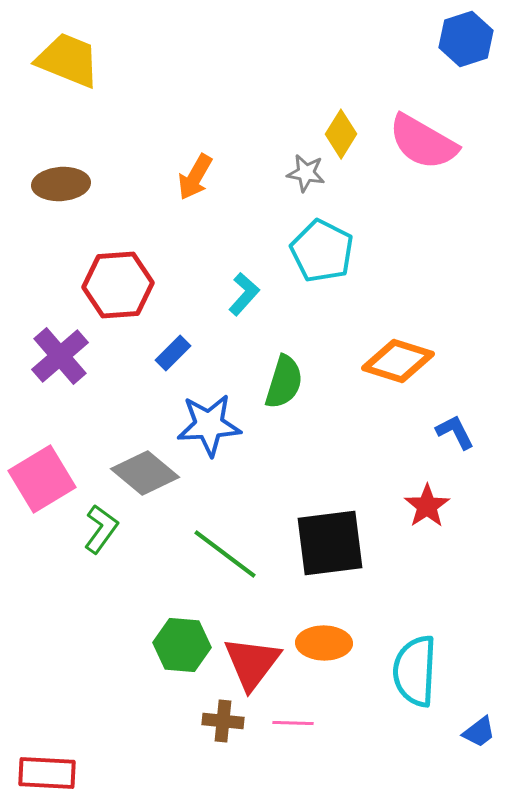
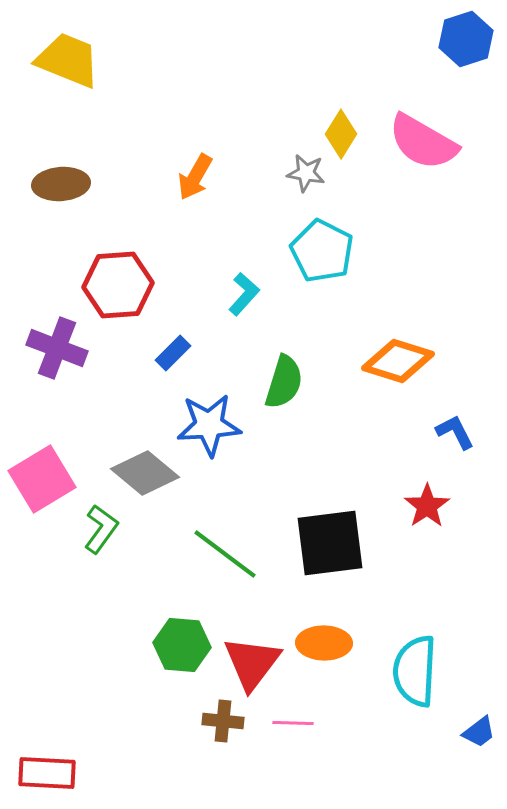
purple cross: moved 3 px left, 8 px up; rotated 28 degrees counterclockwise
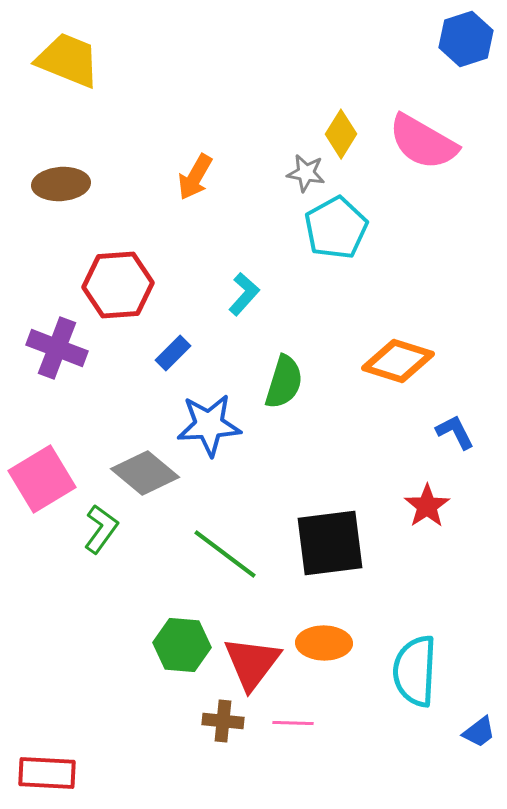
cyan pentagon: moved 14 px right, 23 px up; rotated 16 degrees clockwise
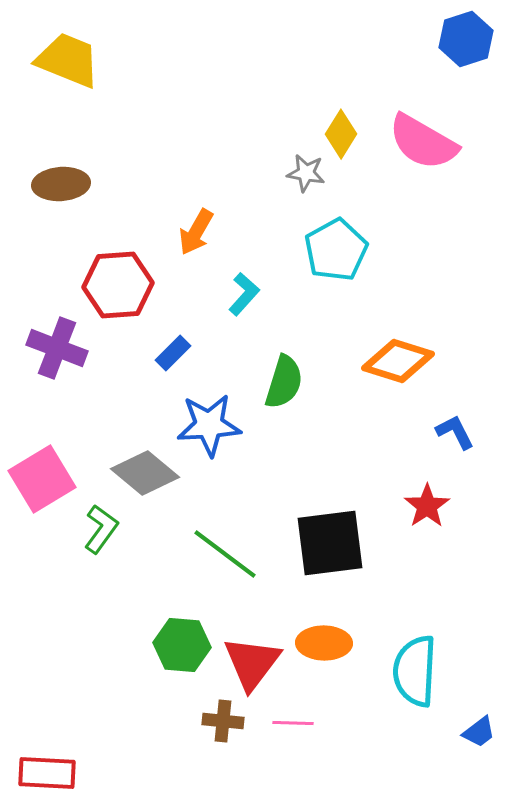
orange arrow: moved 1 px right, 55 px down
cyan pentagon: moved 22 px down
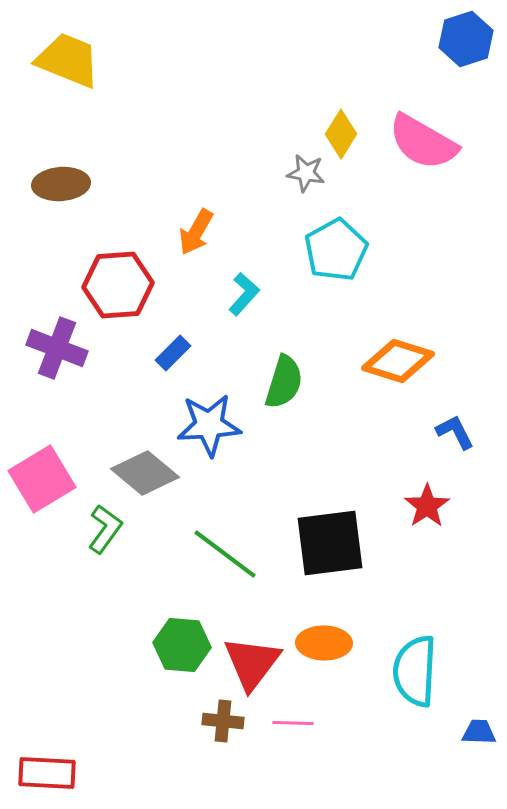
green L-shape: moved 4 px right
blue trapezoid: rotated 141 degrees counterclockwise
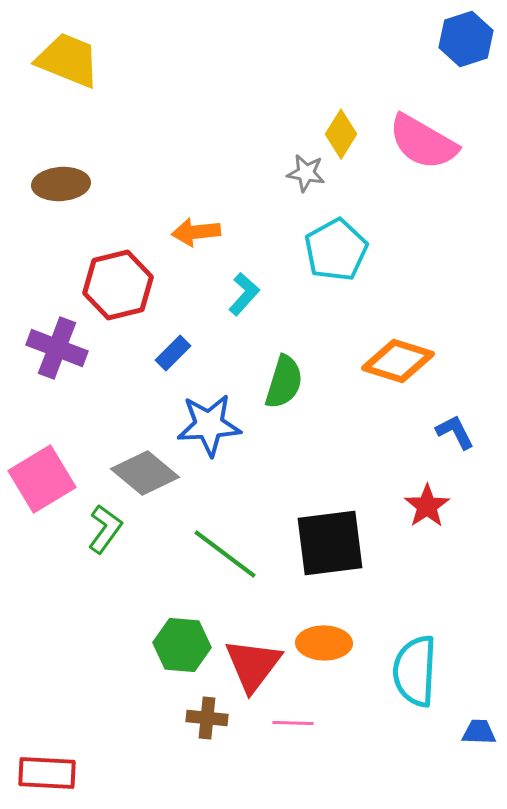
orange arrow: rotated 54 degrees clockwise
red hexagon: rotated 10 degrees counterclockwise
red triangle: moved 1 px right, 2 px down
brown cross: moved 16 px left, 3 px up
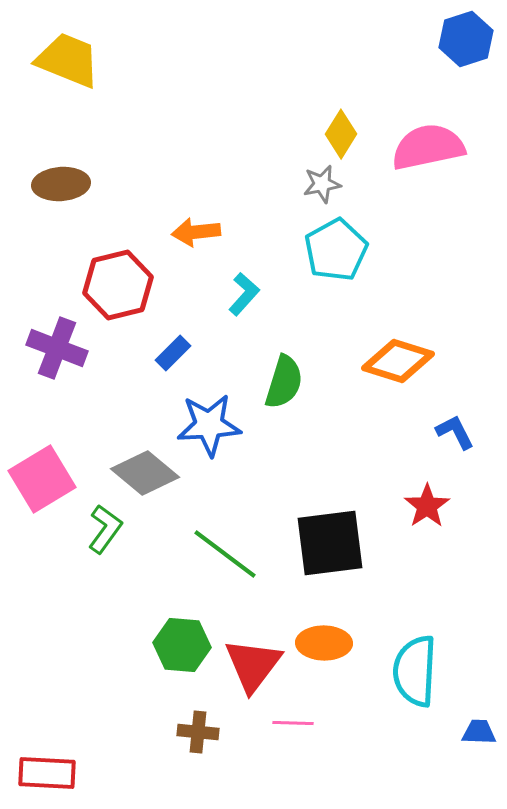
pink semicircle: moved 5 px right, 5 px down; rotated 138 degrees clockwise
gray star: moved 16 px right, 11 px down; rotated 21 degrees counterclockwise
brown cross: moved 9 px left, 14 px down
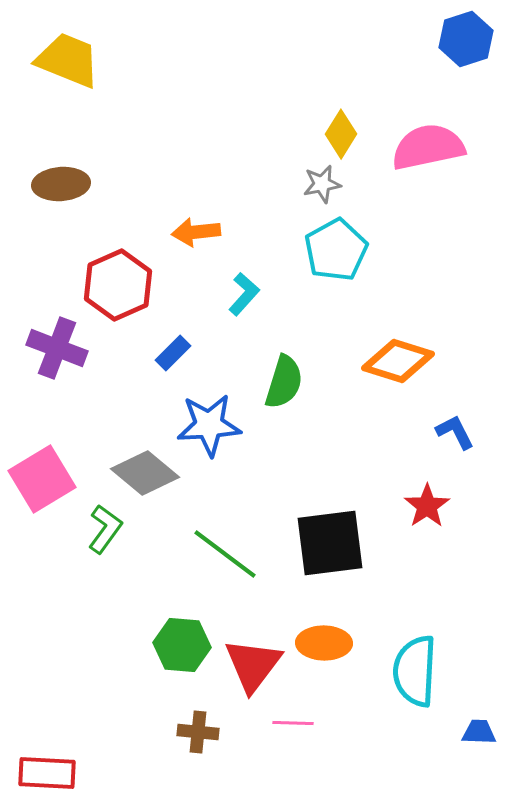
red hexagon: rotated 10 degrees counterclockwise
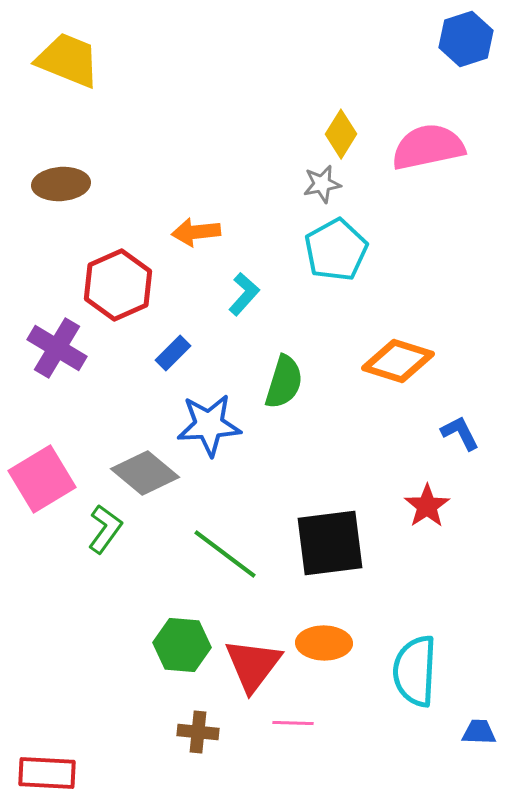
purple cross: rotated 10 degrees clockwise
blue L-shape: moved 5 px right, 1 px down
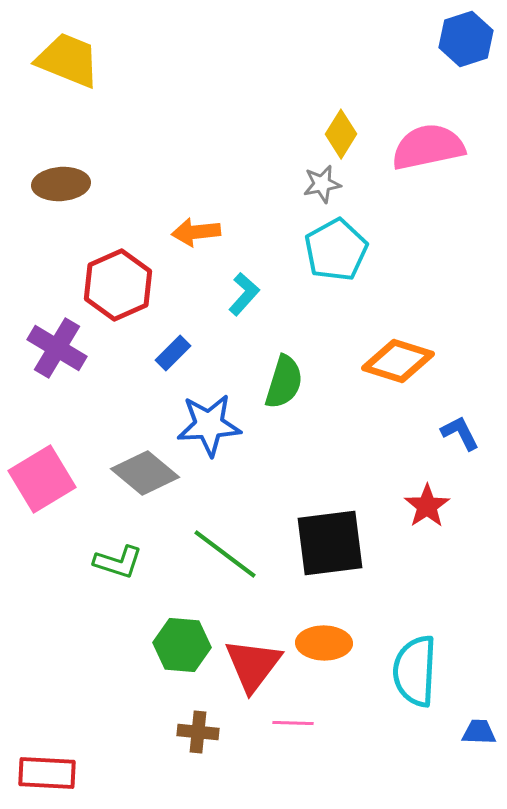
green L-shape: moved 13 px right, 33 px down; rotated 72 degrees clockwise
